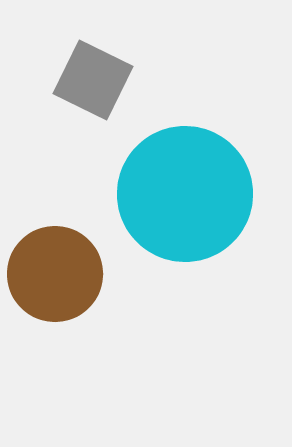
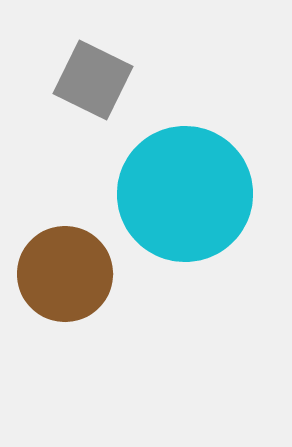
brown circle: moved 10 px right
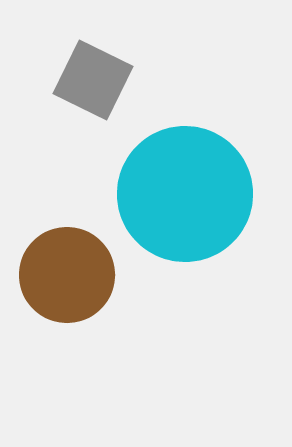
brown circle: moved 2 px right, 1 px down
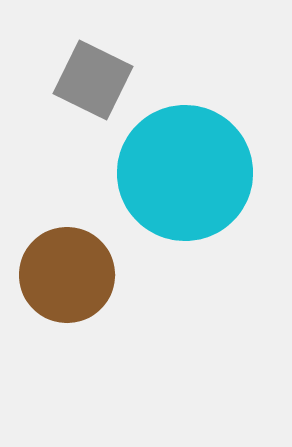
cyan circle: moved 21 px up
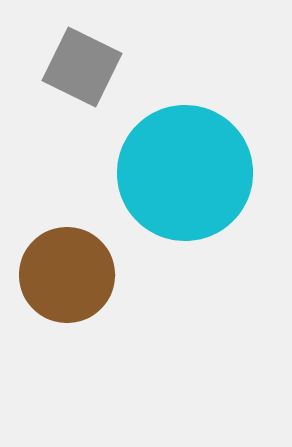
gray square: moved 11 px left, 13 px up
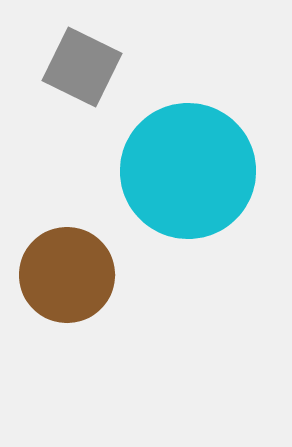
cyan circle: moved 3 px right, 2 px up
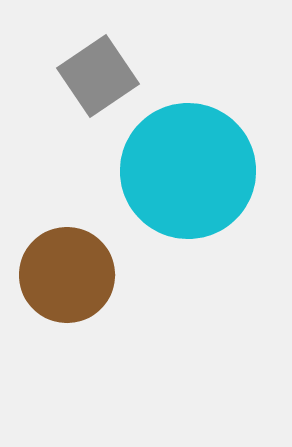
gray square: moved 16 px right, 9 px down; rotated 30 degrees clockwise
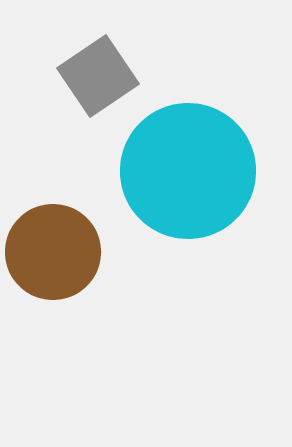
brown circle: moved 14 px left, 23 px up
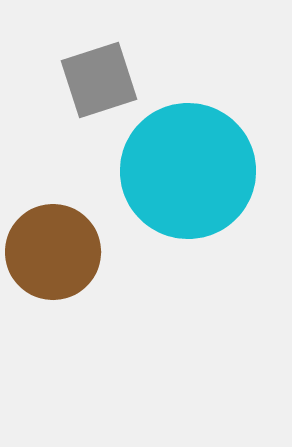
gray square: moved 1 px right, 4 px down; rotated 16 degrees clockwise
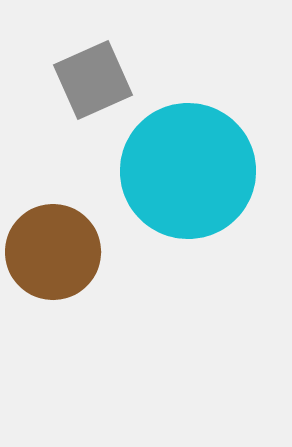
gray square: moved 6 px left; rotated 6 degrees counterclockwise
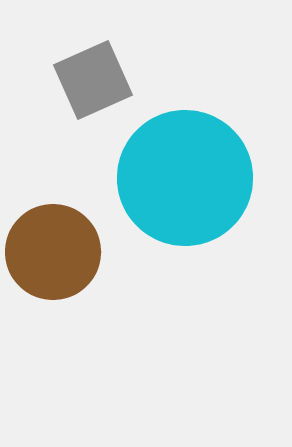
cyan circle: moved 3 px left, 7 px down
